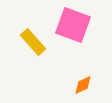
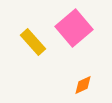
pink square: moved 1 px right, 3 px down; rotated 30 degrees clockwise
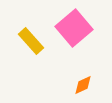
yellow rectangle: moved 2 px left, 1 px up
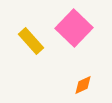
pink square: rotated 6 degrees counterclockwise
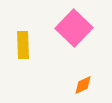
yellow rectangle: moved 8 px left, 4 px down; rotated 40 degrees clockwise
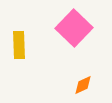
yellow rectangle: moved 4 px left
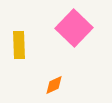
orange diamond: moved 29 px left
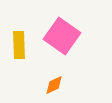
pink square: moved 12 px left, 8 px down; rotated 9 degrees counterclockwise
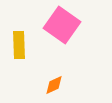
pink square: moved 11 px up
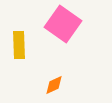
pink square: moved 1 px right, 1 px up
